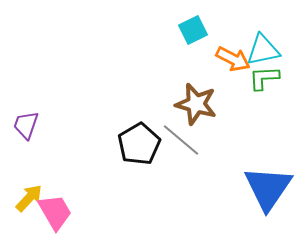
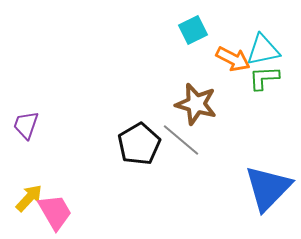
blue triangle: rotated 10 degrees clockwise
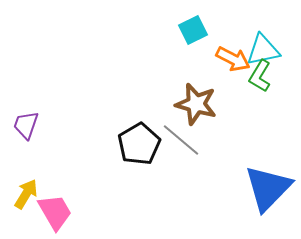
green L-shape: moved 4 px left, 2 px up; rotated 56 degrees counterclockwise
yellow arrow: moved 3 px left, 4 px up; rotated 12 degrees counterclockwise
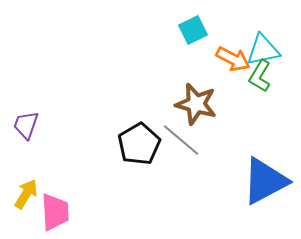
blue triangle: moved 3 px left, 7 px up; rotated 18 degrees clockwise
pink trapezoid: rotated 27 degrees clockwise
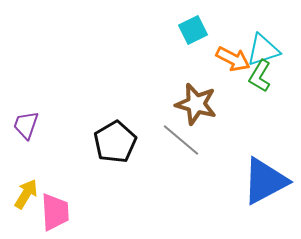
cyan triangle: rotated 6 degrees counterclockwise
black pentagon: moved 24 px left, 2 px up
